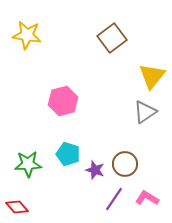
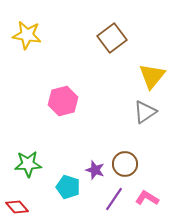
cyan pentagon: moved 33 px down
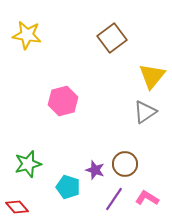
green star: rotated 12 degrees counterclockwise
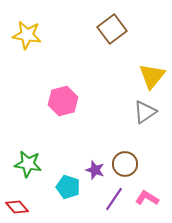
brown square: moved 9 px up
green star: rotated 24 degrees clockwise
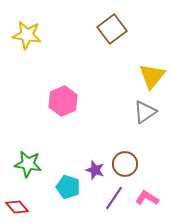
pink hexagon: rotated 8 degrees counterclockwise
purple line: moved 1 px up
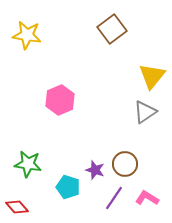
pink hexagon: moved 3 px left, 1 px up
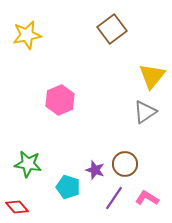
yellow star: rotated 20 degrees counterclockwise
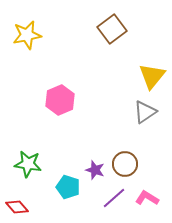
purple line: rotated 15 degrees clockwise
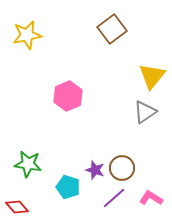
pink hexagon: moved 8 px right, 4 px up
brown circle: moved 3 px left, 4 px down
pink L-shape: moved 4 px right
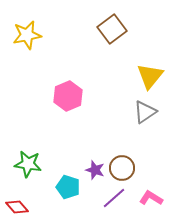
yellow triangle: moved 2 px left
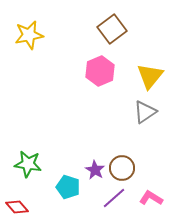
yellow star: moved 2 px right
pink hexagon: moved 32 px right, 25 px up
purple star: rotated 12 degrees clockwise
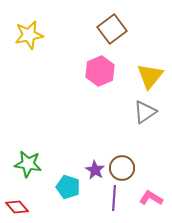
purple line: rotated 45 degrees counterclockwise
